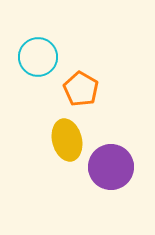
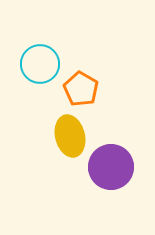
cyan circle: moved 2 px right, 7 px down
yellow ellipse: moved 3 px right, 4 px up
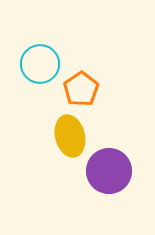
orange pentagon: rotated 8 degrees clockwise
purple circle: moved 2 px left, 4 px down
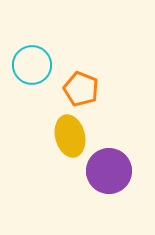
cyan circle: moved 8 px left, 1 px down
orange pentagon: rotated 16 degrees counterclockwise
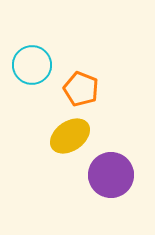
yellow ellipse: rotated 69 degrees clockwise
purple circle: moved 2 px right, 4 px down
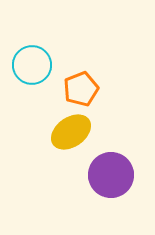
orange pentagon: rotated 28 degrees clockwise
yellow ellipse: moved 1 px right, 4 px up
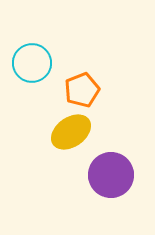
cyan circle: moved 2 px up
orange pentagon: moved 1 px right, 1 px down
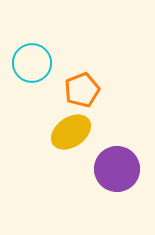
purple circle: moved 6 px right, 6 px up
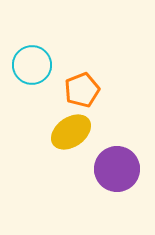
cyan circle: moved 2 px down
